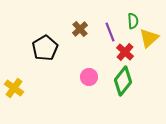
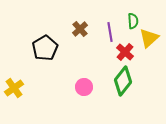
purple line: rotated 12 degrees clockwise
pink circle: moved 5 px left, 10 px down
yellow cross: rotated 18 degrees clockwise
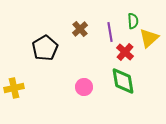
green diamond: rotated 48 degrees counterclockwise
yellow cross: rotated 24 degrees clockwise
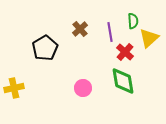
pink circle: moved 1 px left, 1 px down
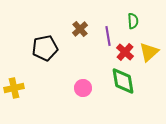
purple line: moved 2 px left, 4 px down
yellow triangle: moved 14 px down
black pentagon: rotated 20 degrees clockwise
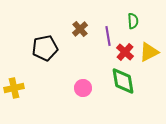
yellow triangle: rotated 15 degrees clockwise
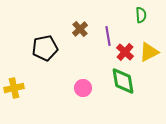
green semicircle: moved 8 px right, 6 px up
